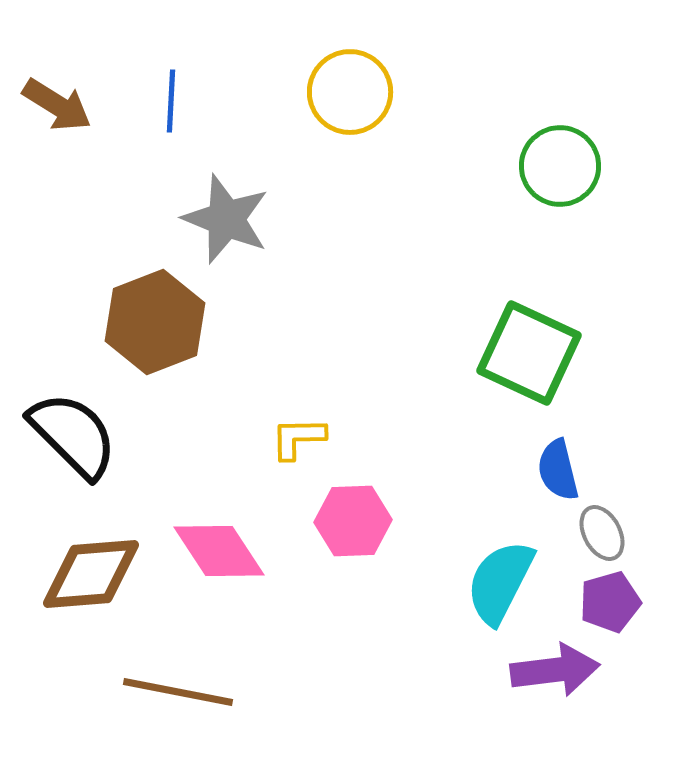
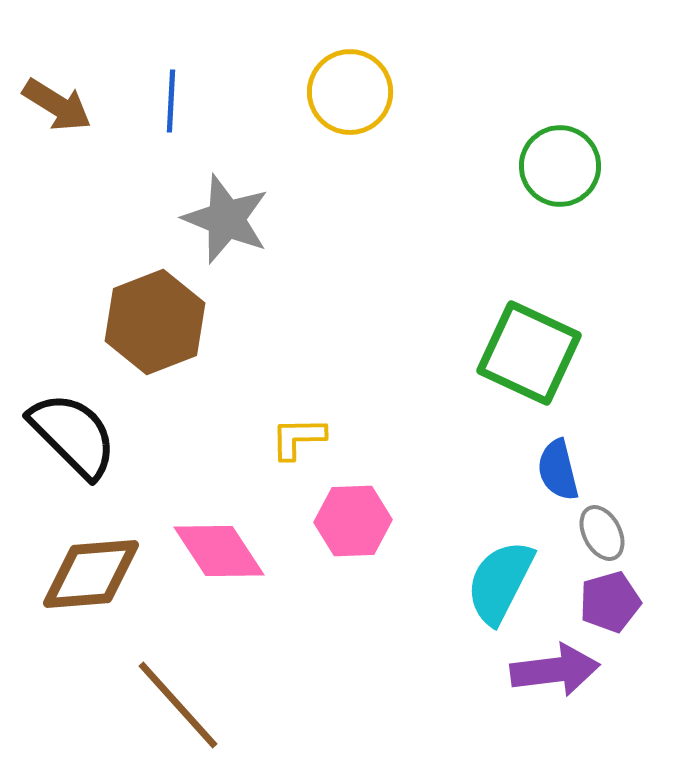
brown line: moved 13 px down; rotated 37 degrees clockwise
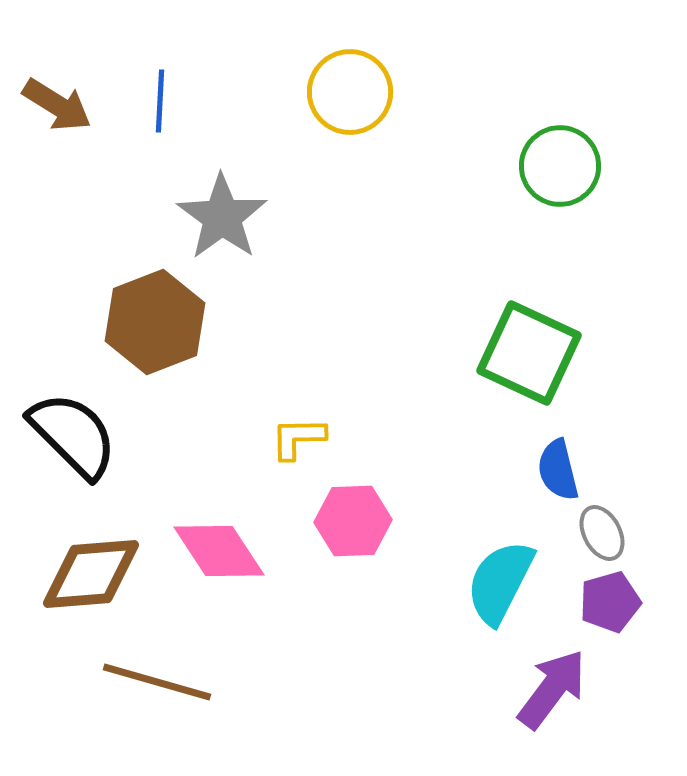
blue line: moved 11 px left
gray star: moved 4 px left, 2 px up; rotated 14 degrees clockwise
purple arrow: moved 3 px left, 19 px down; rotated 46 degrees counterclockwise
brown line: moved 21 px left, 23 px up; rotated 32 degrees counterclockwise
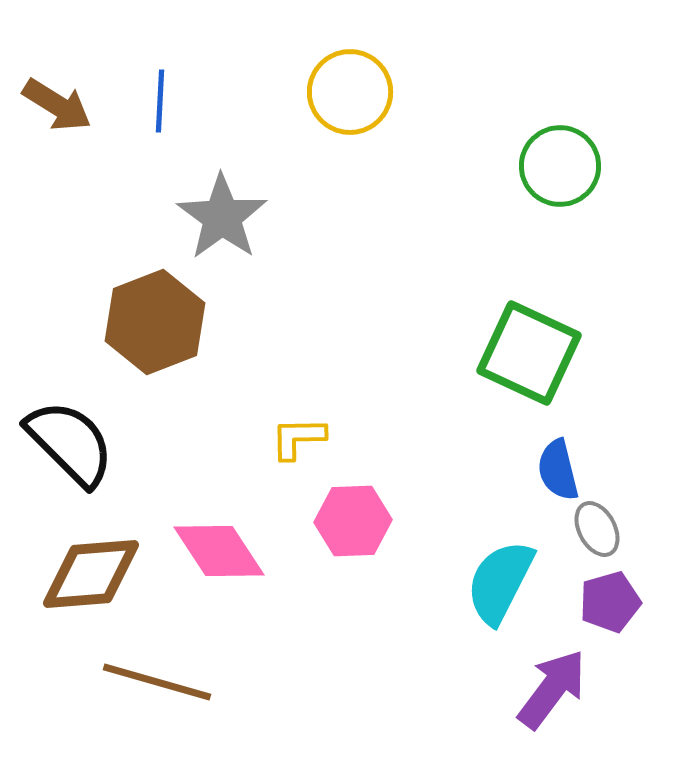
black semicircle: moved 3 px left, 8 px down
gray ellipse: moved 5 px left, 4 px up
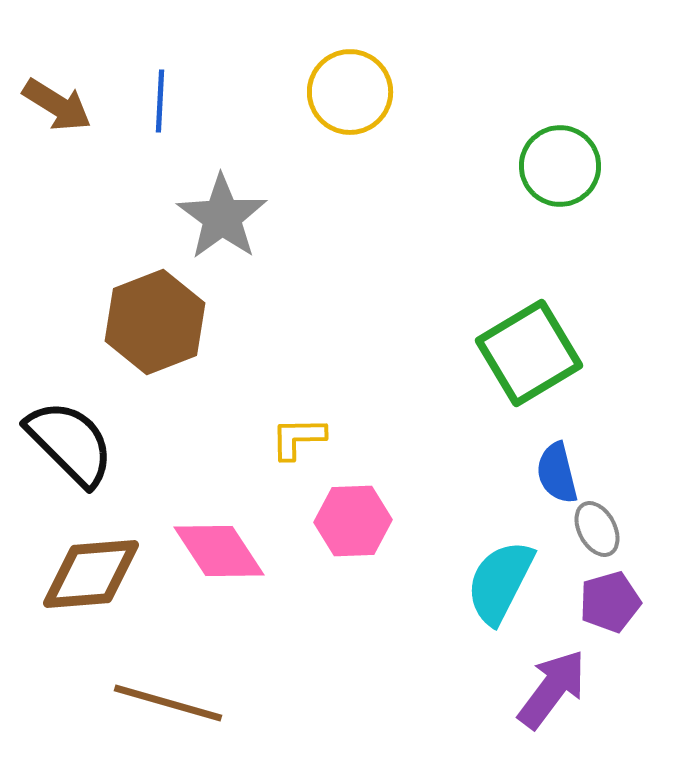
green square: rotated 34 degrees clockwise
blue semicircle: moved 1 px left, 3 px down
brown line: moved 11 px right, 21 px down
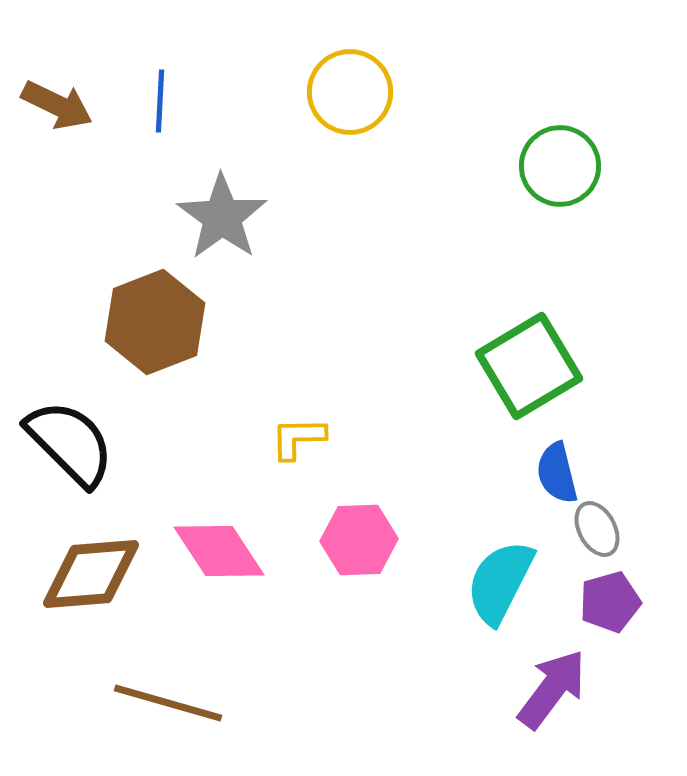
brown arrow: rotated 6 degrees counterclockwise
green square: moved 13 px down
pink hexagon: moved 6 px right, 19 px down
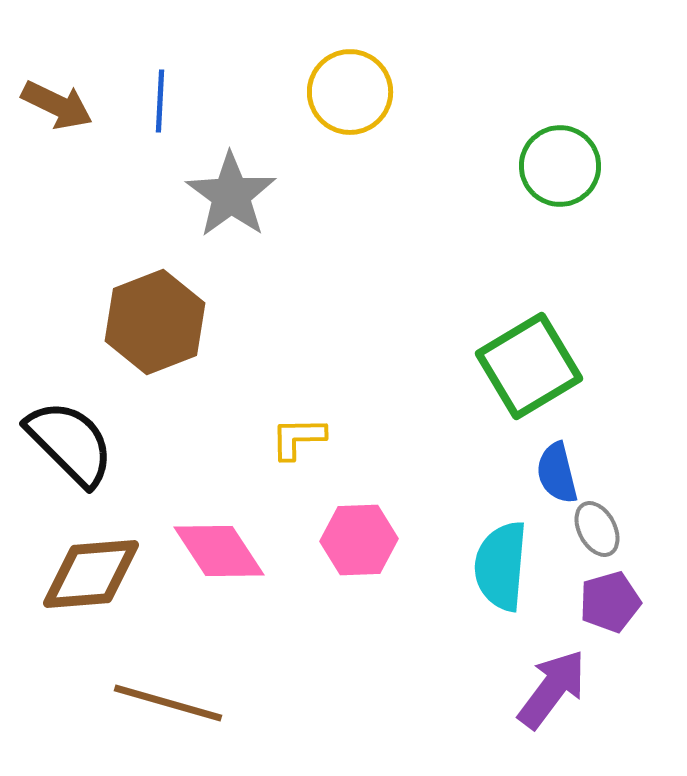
gray star: moved 9 px right, 22 px up
cyan semicircle: moved 1 px right, 16 px up; rotated 22 degrees counterclockwise
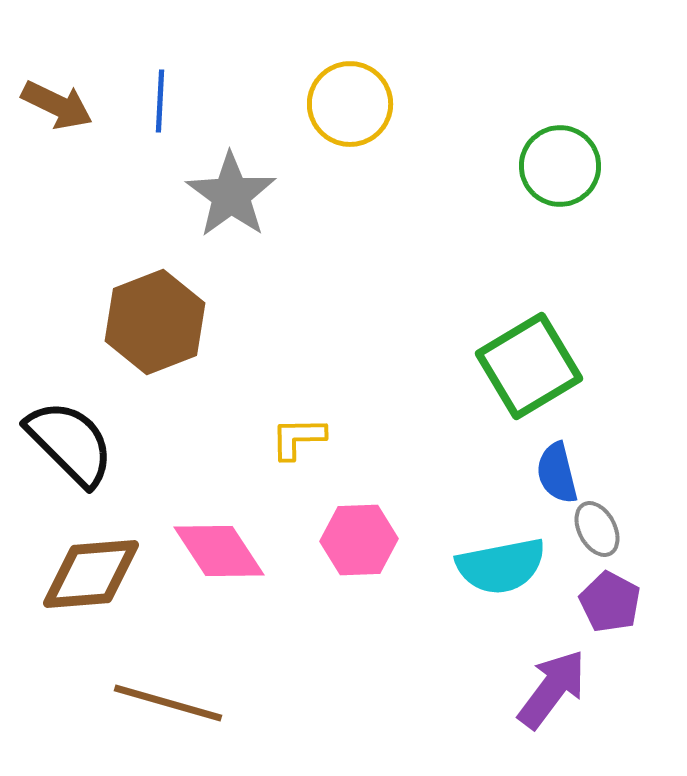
yellow circle: moved 12 px down
cyan semicircle: rotated 106 degrees counterclockwise
purple pentagon: rotated 28 degrees counterclockwise
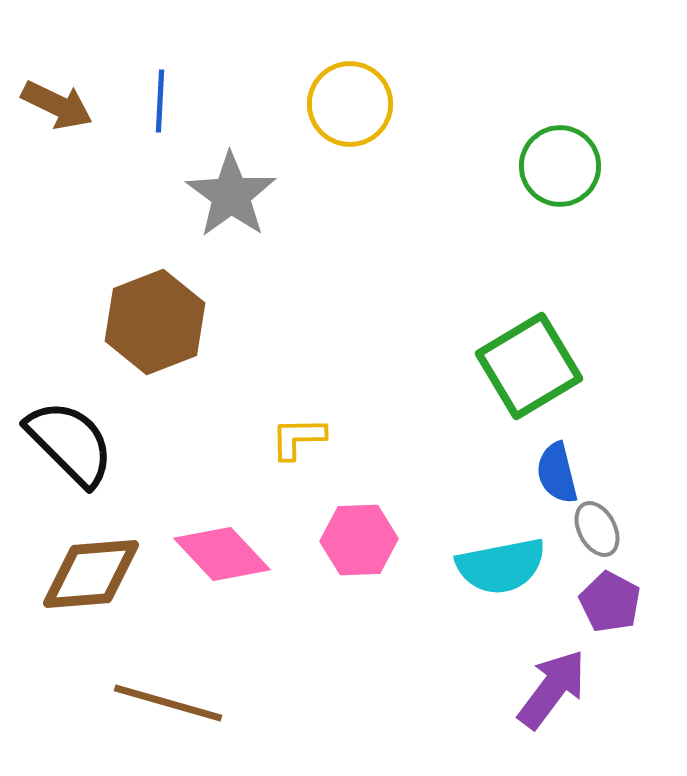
pink diamond: moved 3 px right, 3 px down; rotated 10 degrees counterclockwise
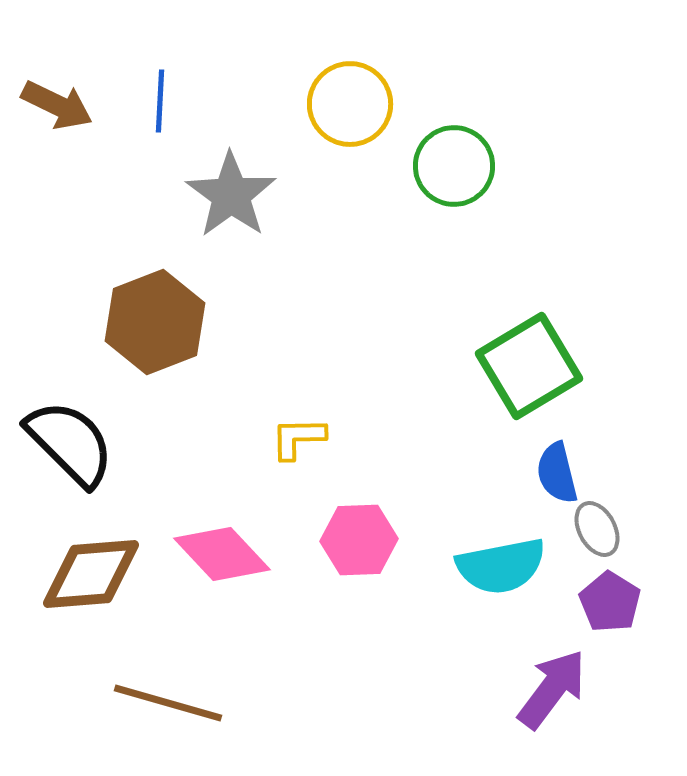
green circle: moved 106 px left
purple pentagon: rotated 4 degrees clockwise
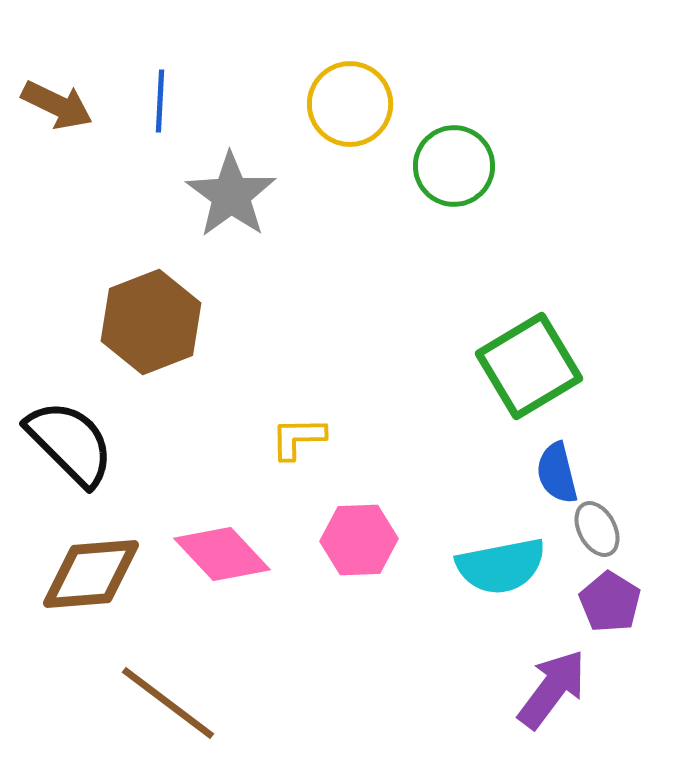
brown hexagon: moved 4 px left
brown line: rotated 21 degrees clockwise
